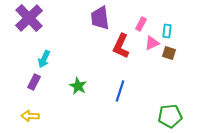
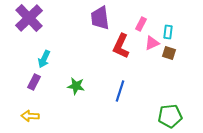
cyan rectangle: moved 1 px right, 1 px down
green star: moved 2 px left; rotated 18 degrees counterclockwise
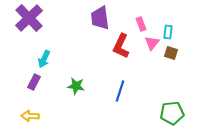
pink rectangle: rotated 48 degrees counterclockwise
pink triangle: rotated 28 degrees counterclockwise
brown square: moved 2 px right
green pentagon: moved 2 px right, 3 px up
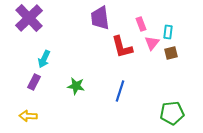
red L-shape: moved 1 px right, 1 px down; rotated 40 degrees counterclockwise
brown square: rotated 32 degrees counterclockwise
yellow arrow: moved 2 px left
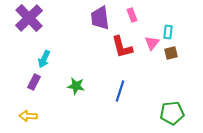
pink rectangle: moved 9 px left, 9 px up
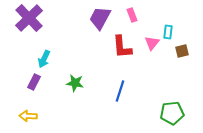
purple trapezoid: rotated 35 degrees clockwise
red L-shape: rotated 10 degrees clockwise
brown square: moved 11 px right, 2 px up
green star: moved 1 px left, 3 px up
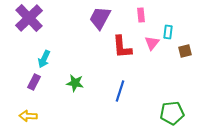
pink rectangle: moved 9 px right; rotated 16 degrees clockwise
brown square: moved 3 px right
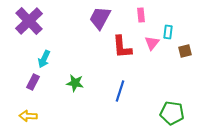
purple cross: moved 3 px down
purple rectangle: moved 1 px left
green pentagon: rotated 15 degrees clockwise
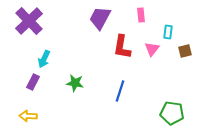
pink triangle: moved 6 px down
red L-shape: rotated 15 degrees clockwise
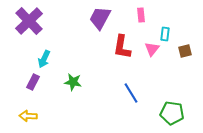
cyan rectangle: moved 3 px left, 2 px down
green star: moved 2 px left, 1 px up
blue line: moved 11 px right, 2 px down; rotated 50 degrees counterclockwise
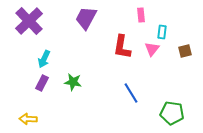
purple trapezoid: moved 14 px left
cyan rectangle: moved 3 px left, 2 px up
purple rectangle: moved 9 px right, 1 px down
yellow arrow: moved 3 px down
